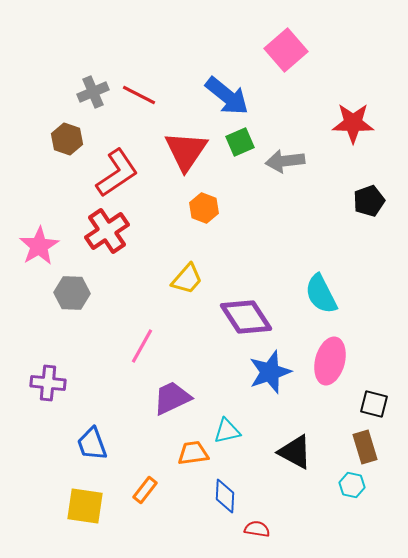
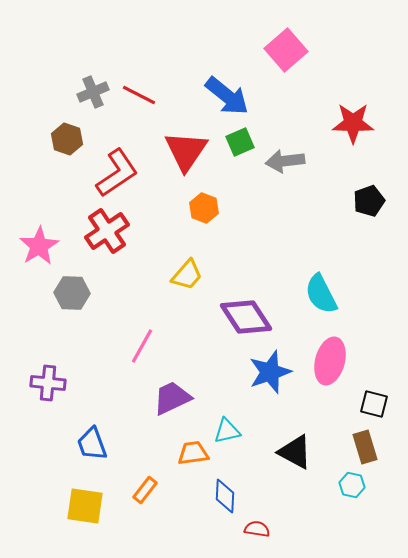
yellow trapezoid: moved 4 px up
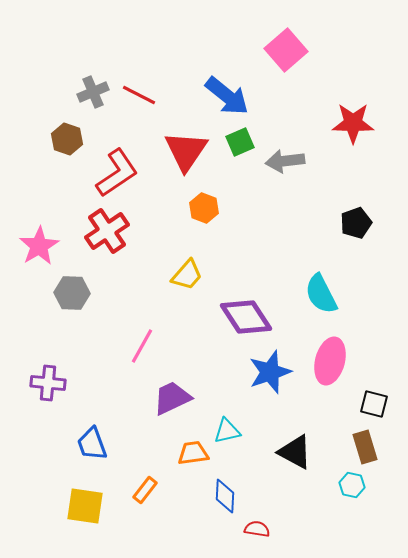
black pentagon: moved 13 px left, 22 px down
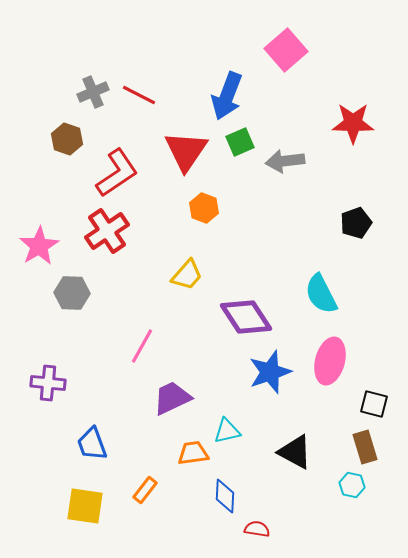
blue arrow: rotated 72 degrees clockwise
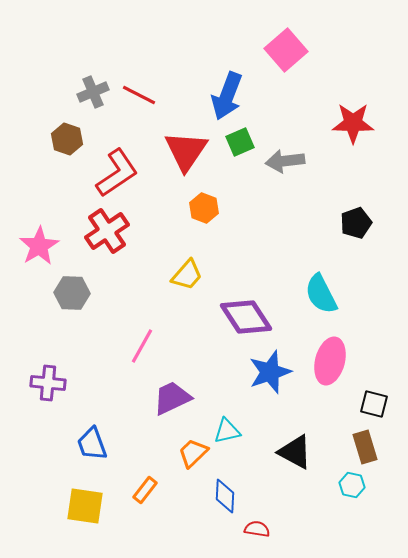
orange trapezoid: rotated 36 degrees counterclockwise
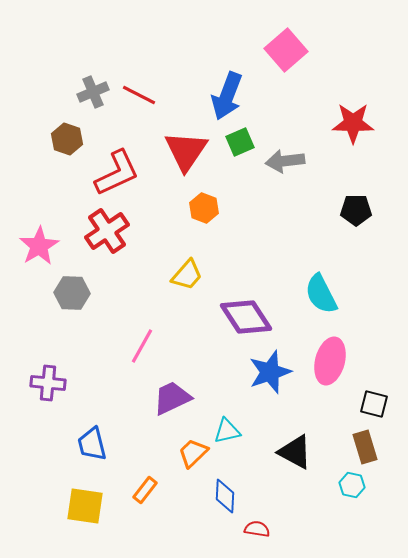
red L-shape: rotated 9 degrees clockwise
black pentagon: moved 13 px up; rotated 20 degrees clockwise
blue trapezoid: rotated 6 degrees clockwise
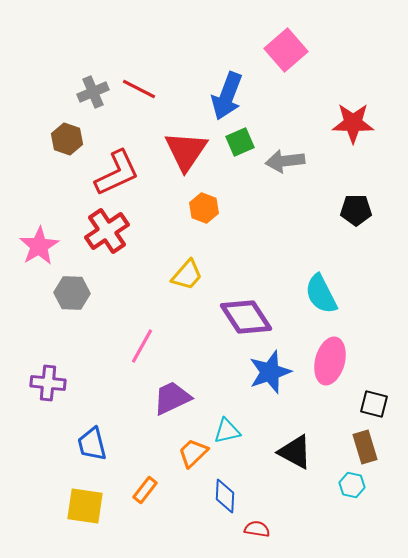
red line: moved 6 px up
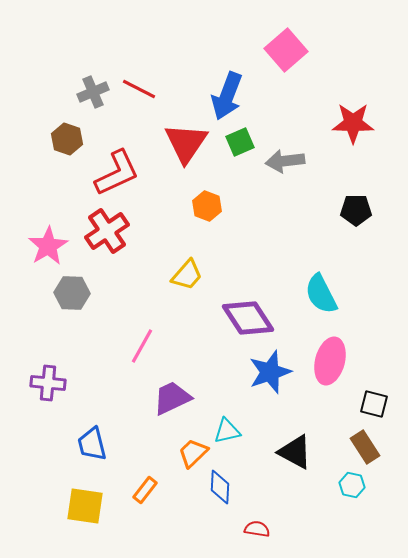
red triangle: moved 8 px up
orange hexagon: moved 3 px right, 2 px up
pink star: moved 9 px right
purple diamond: moved 2 px right, 1 px down
brown rectangle: rotated 16 degrees counterclockwise
blue diamond: moved 5 px left, 9 px up
